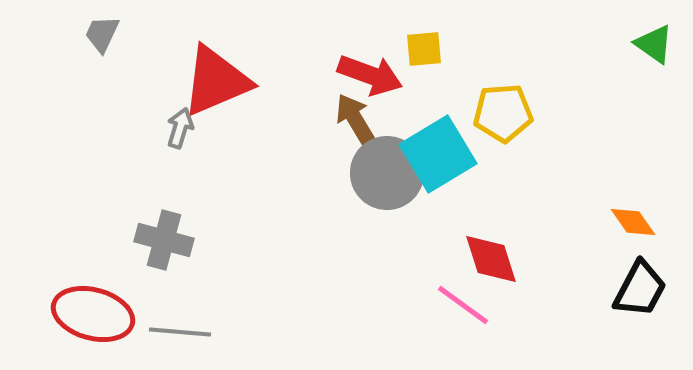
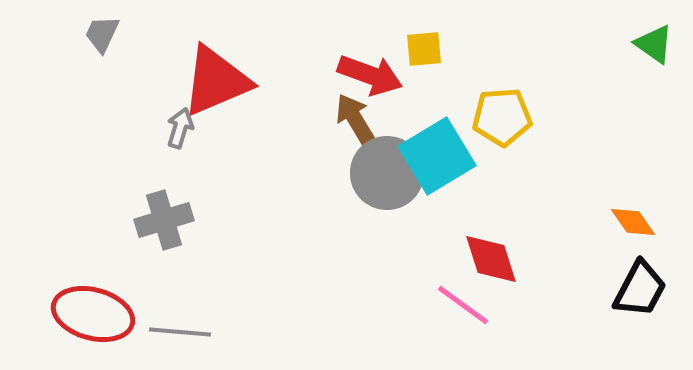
yellow pentagon: moved 1 px left, 4 px down
cyan square: moved 1 px left, 2 px down
gray cross: moved 20 px up; rotated 32 degrees counterclockwise
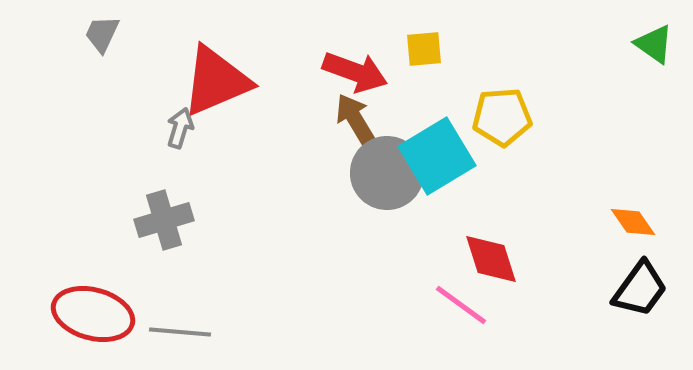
red arrow: moved 15 px left, 3 px up
black trapezoid: rotated 8 degrees clockwise
pink line: moved 2 px left
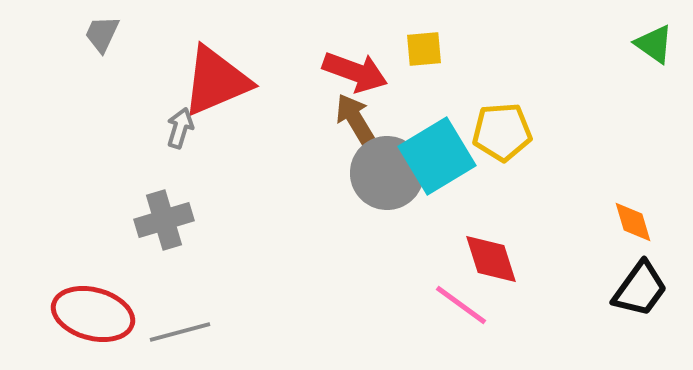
yellow pentagon: moved 15 px down
orange diamond: rotated 18 degrees clockwise
gray line: rotated 20 degrees counterclockwise
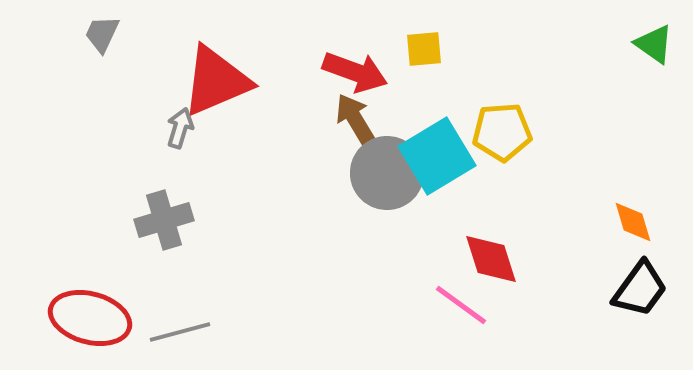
red ellipse: moved 3 px left, 4 px down
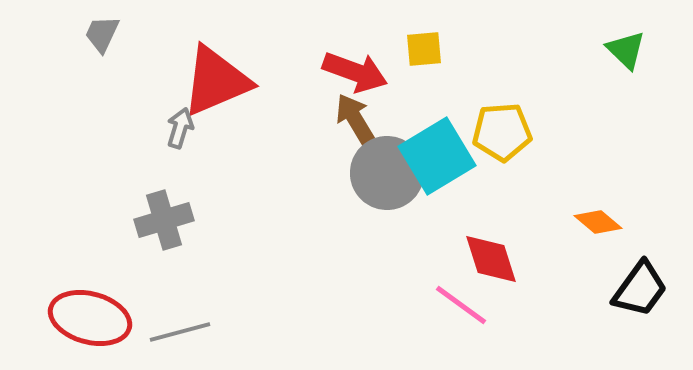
green triangle: moved 28 px left, 6 px down; rotated 9 degrees clockwise
orange diamond: moved 35 px left; rotated 33 degrees counterclockwise
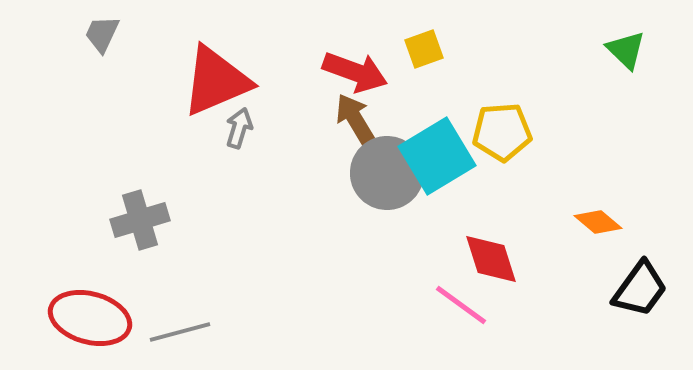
yellow square: rotated 15 degrees counterclockwise
gray arrow: moved 59 px right
gray cross: moved 24 px left
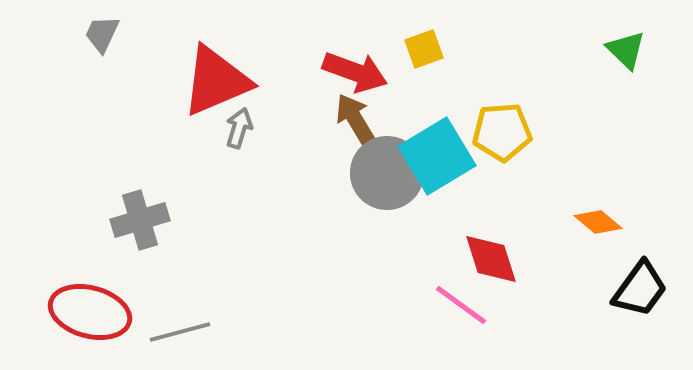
red ellipse: moved 6 px up
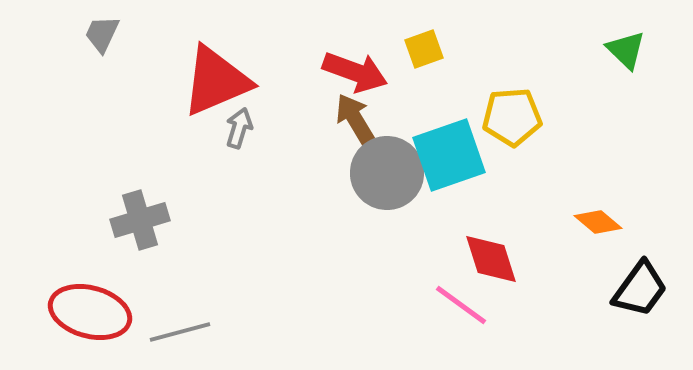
yellow pentagon: moved 10 px right, 15 px up
cyan square: moved 12 px right, 1 px up; rotated 12 degrees clockwise
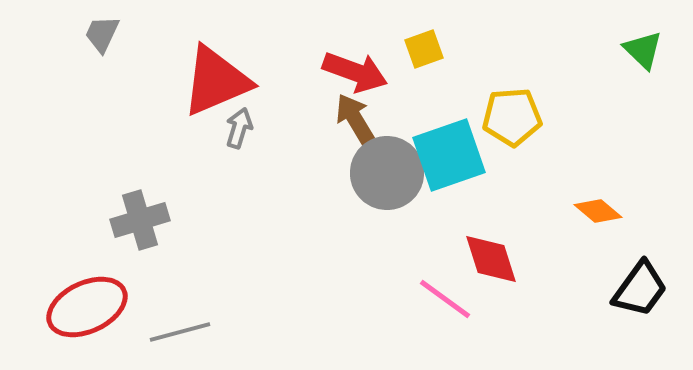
green triangle: moved 17 px right
orange diamond: moved 11 px up
pink line: moved 16 px left, 6 px up
red ellipse: moved 3 px left, 5 px up; rotated 40 degrees counterclockwise
